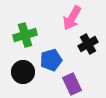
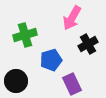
black circle: moved 7 px left, 9 px down
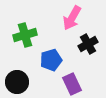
black circle: moved 1 px right, 1 px down
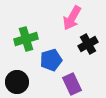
green cross: moved 1 px right, 4 px down
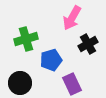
black circle: moved 3 px right, 1 px down
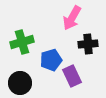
green cross: moved 4 px left, 3 px down
black cross: rotated 24 degrees clockwise
purple rectangle: moved 8 px up
